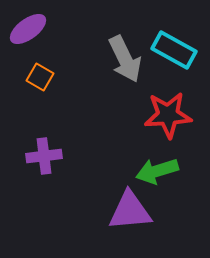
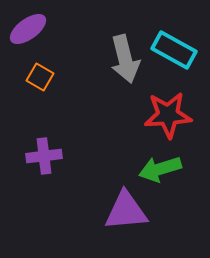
gray arrow: rotated 12 degrees clockwise
green arrow: moved 3 px right, 2 px up
purple triangle: moved 4 px left
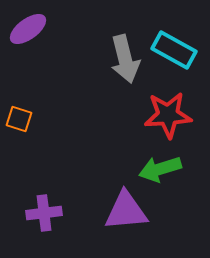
orange square: moved 21 px left, 42 px down; rotated 12 degrees counterclockwise
purple cross: moved 57 px down
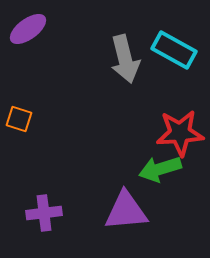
red star: moved 12 px right, 18 px down
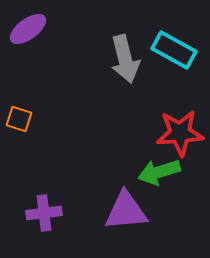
green arrow: moved 1 px left, 3 px down
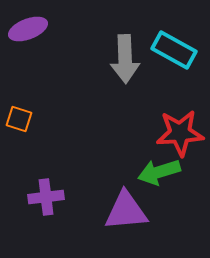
purple ellipse: rotated 15 degrees clockwise
gray arrow: rotated 12 degrees clockwise
purple cross: moved 2 px right, 16 px up
